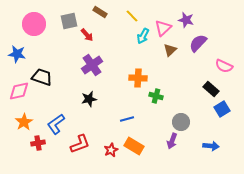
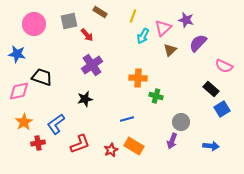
yellow line: moved 1 px right; rotated 64 degrees clockwise
black star: moved 4 px left
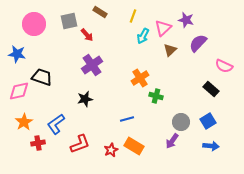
orange cross: moved 2 px right; rotated 36 degrees counterclockwise
blue square: moved 14 px left, 12 px down
purple arrow: rotated 14 degrees clockwise
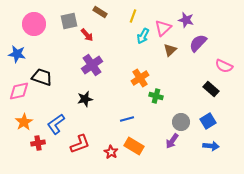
red star: moved 2 px down; rotated 16 degrees counterclockwise
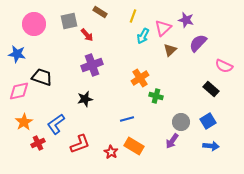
purple cross: rotated 15 degrees clockwise
red cross: rotated 16 degrees counterclockwise
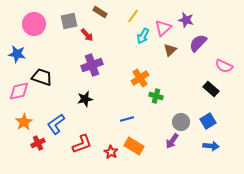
yellow line: rotated 16 degrees clockwise
red L-shape: moved 2 px right
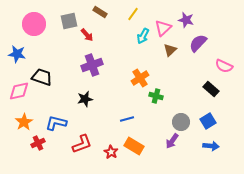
yellow line: moved 2 px up
blue L-shape: moved 1 px up; rotated 50 degrees clockwise
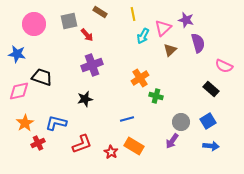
yellow line: rotated 48 degrees counterclockwise
purple semicircle: rotated 120 degrees clockwise
orange star: moved 1 px right, 1 px down
